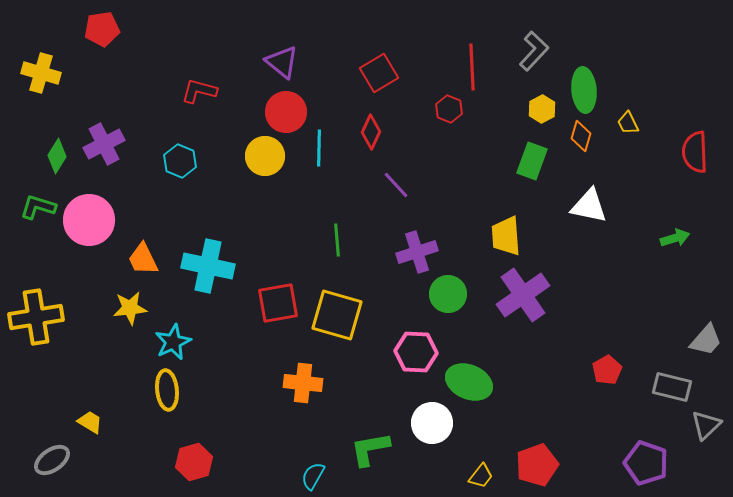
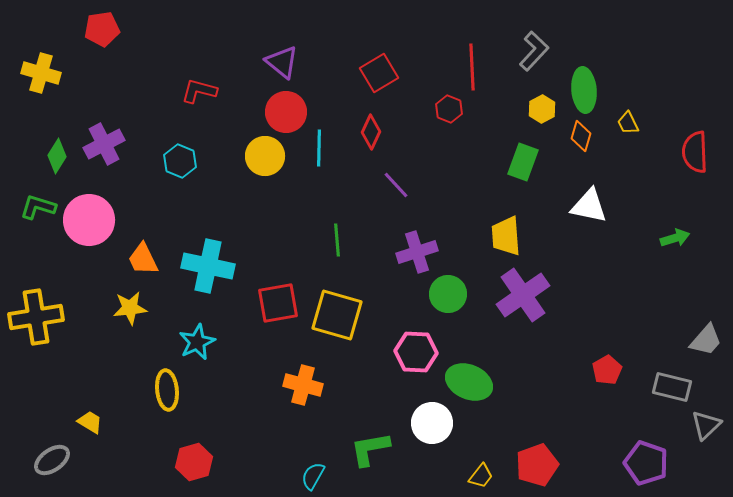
green rectangle at (532, 161): moved 9 px left, 1 px down
cyan star at (173, 342): moved 24 px right
orange cross at (303, 383): moved 2 px down; rotated 9 degrees clockwise
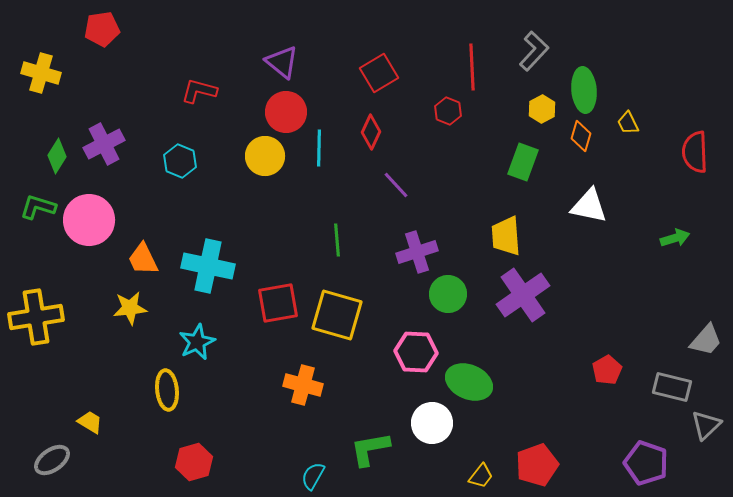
red hexagon at (449, 109): moved 1 px left, 2 px down
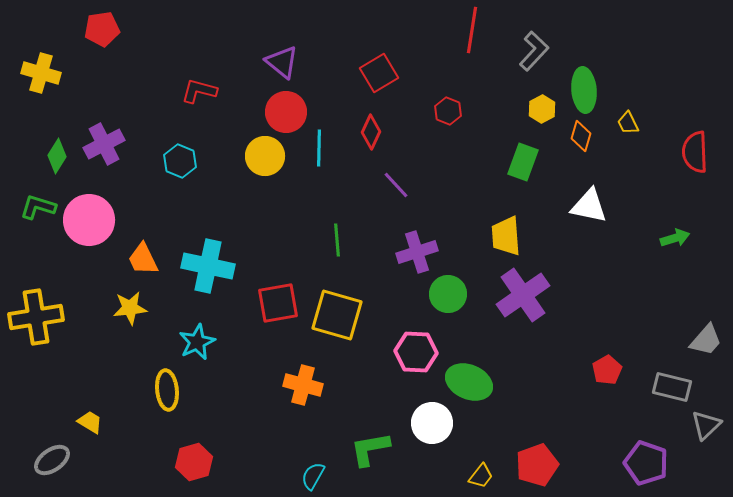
red line at (472, 67): moved 37 px up; rotated 12 degrees clockwise
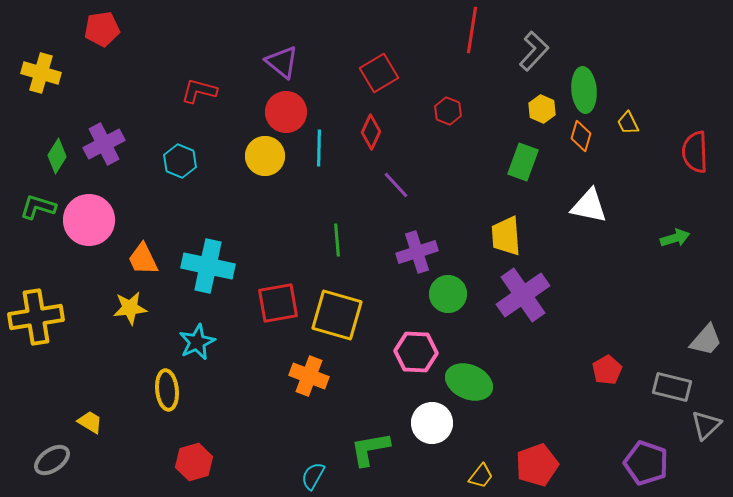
yellow hexagon at (542, 109): rotated 8 degrees counterclockwise
orange cross at (303, 385): moved 6 px right, 9 px up; rotated 6 degrees clockwise
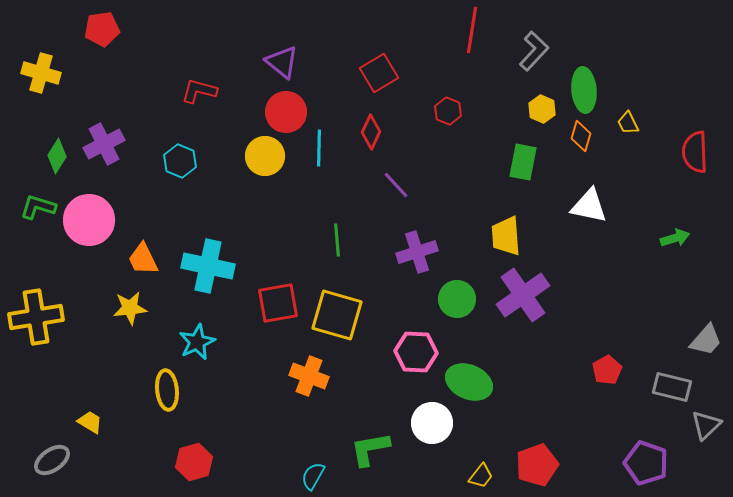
green rectangle at (523, 162): rotated 9 degrees counterclockwise
green circle at (448, 294): moved 9 px right, 5 px down
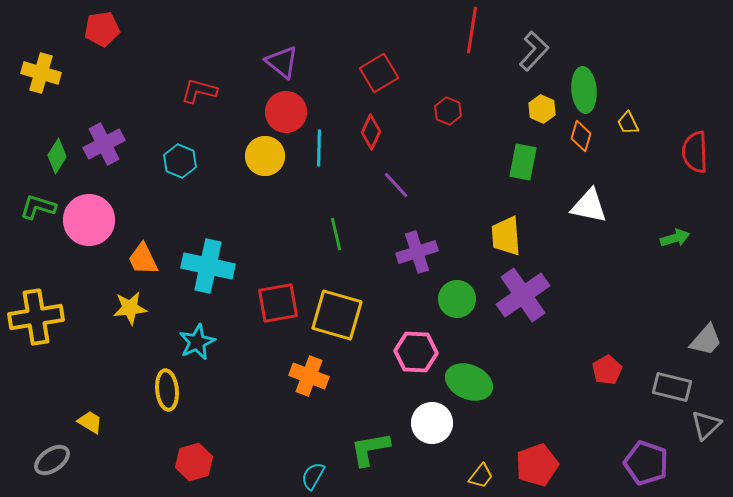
green line at (337, 240): moved 1 px left, 6 px up; rotated 8 degrees counterclockwise
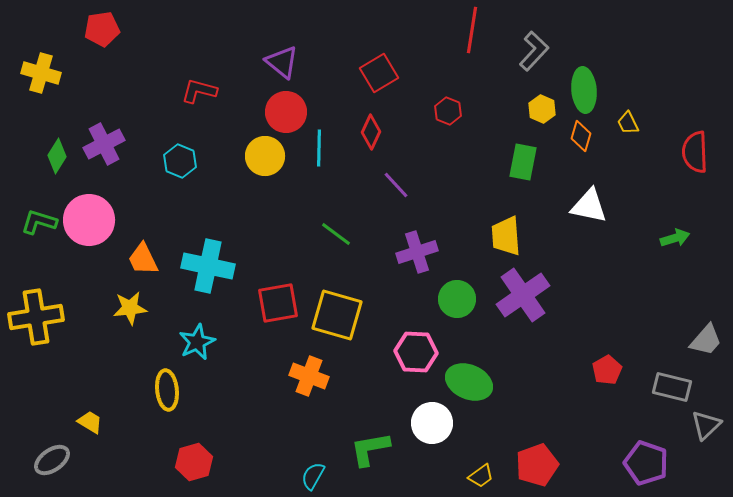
green L-shape at (38, 207): moved 1 px right, 15 px down
green line at (336, 234): rotated 40 degrees counterclockwise
yellow trapezoid at (481, 476): rotated 16 degrees clockwise
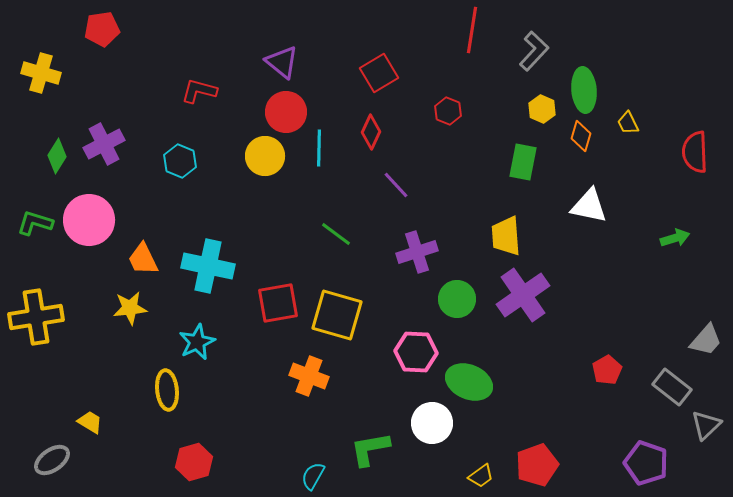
green L-shape at (39, 222): moved 4 px left, 1 px down
gray rectangle at (672, 387): rotated 24 degrees clockwise
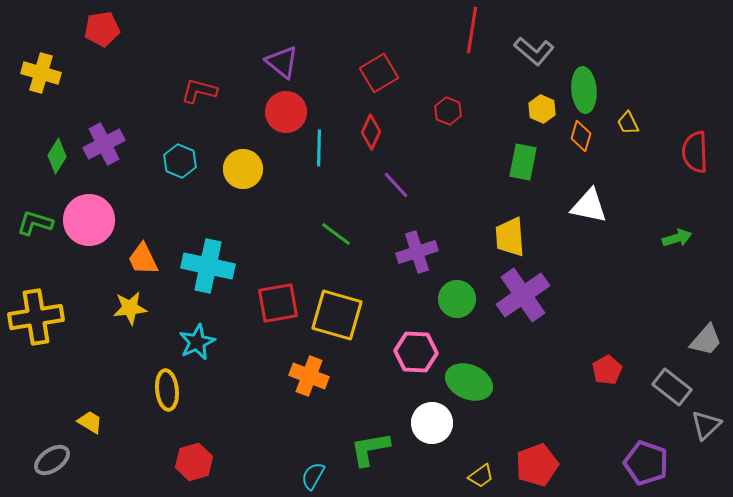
gray L-shape at (534, 51): rotated 87 degrees clockwise
yellow circle at (265, 156): moved 22 px left, 13 px down
yellow trapezoid at (506, 236): moved 4 px right, 1 px down
green arrow at (675, 238): moved 2 px right
